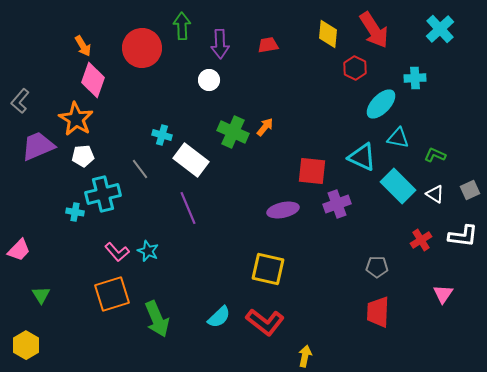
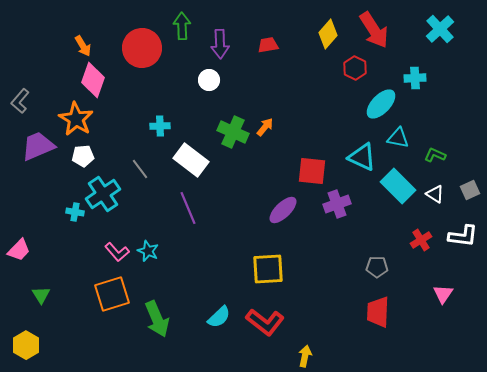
yellow diamond at (328, 34): rotated 36 degrees clockwise
cyan cross at (162, 135): moved 2 px left, 9 px up; rotated 18 degrees counterclockwise
cyan cross at (103, 194): rotated 20 degrees counterclockwise
purple ellipse at (283, 210): rotated 32 degrees counterclockwise
yellow square at (268, 269): rotated 16 degrees counterclockwise
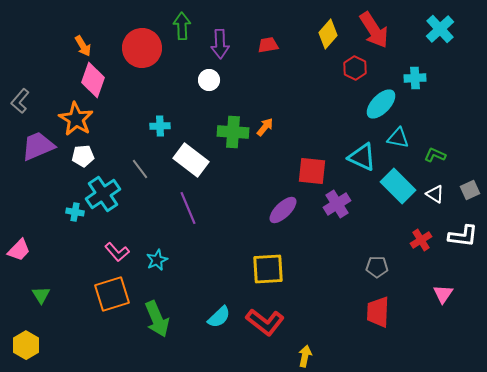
green cross at (233, 132): rotated 20 degrees counterclockwise
purple cross at (337, 204): rotated 12 degrees counterclockwise
cyan star at (148, 251): moved 9 px right, 9 px down; rotated 25 degrees clockwise
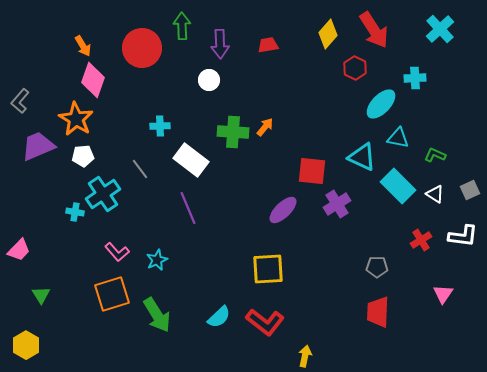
green arrow at (157, 319): moved 4 px up; rotated 9 degrees counterclockwise
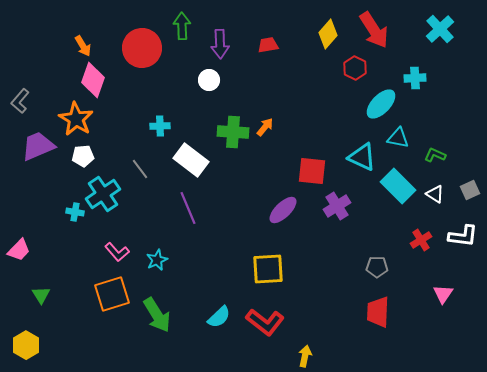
purple cross at (337, 204): moved 2 px down
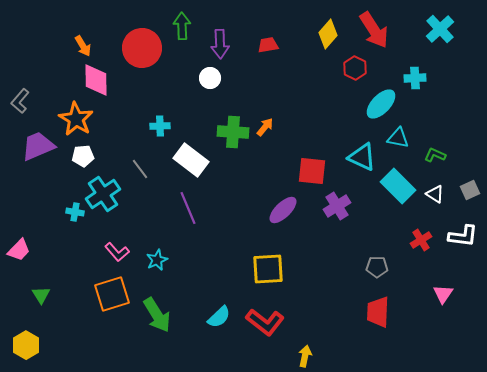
pink diamond at (93, 80): moved 3 px right; rotated 20 degrees counterclockwise
white circle at (209, 80): moved 1 px right, 2 px up
